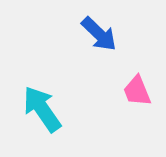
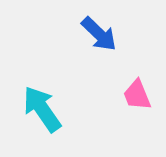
pink trapezoid: moved 4 px down
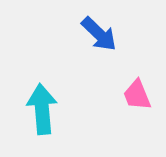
cyan arrow: rotated 30 degrees clockwise
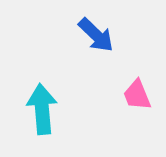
blue arrow: moved 3 px left, 1 px down
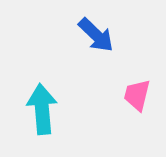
pink trapezoid: rotated 36 degrees clockwise
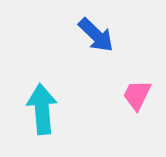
pink trapezoid: rotated 12 degrees clockwise
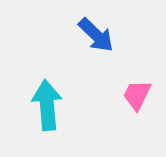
cyan arrow: moved 5 px right, 4 px up
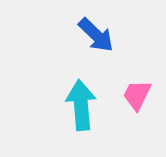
cyan arrow: moved 34 px right
